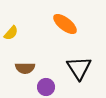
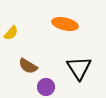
orange ellipse: rotated 25 degrees counterclockwise
brown semicircle: moved 3 px right, 2 px up; rotated 30 degrees clockwise
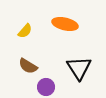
yellow semicircle: moved 14 px right, 2 px up
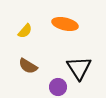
purple circle: moved 12 px right
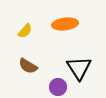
orange ellipse: rotated 20 degrees counterclockwise
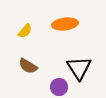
purple circle: moved 1 px right
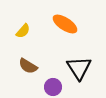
orange ellipse: rotated 40 degrees clockwise
yellow semicircle: moved 2 px left
purple circle: moved 6 px left
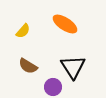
black triangle: moved 6 px left, 1 px up
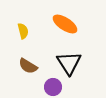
yellow semicircle: rotated 56 degrees counterclockwise
black triangle: moved 4 px left, 4 px up
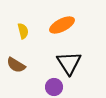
orange ellipse: moved 3 px left, 1 px down; rotated 60 degrees counterclockwise
brown semicircle: moved 12 px left, 1 px up
purple circle: moved 1 px right
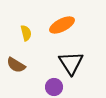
yellow semicircle: moved 3 px right, 2 px down
black triangle: moved 2 px right
